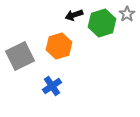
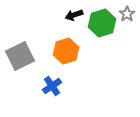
orange hexagon: moved 7 px right, 5 px down
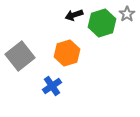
orange hexagon: moved 1 px right, 2 px down
gray square: rotated 12 degrees counterclockwise
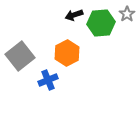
green hexagon: moved 1 px left; rotated 12 degrees clockwise
orange hexagon: rotated 10 degrees counterclockwise
blue cross: moved 4 px left, 6 px up; rotated 12 degrees clockwise
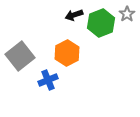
green hexagon: rotated 16 degrees counterclockwise
